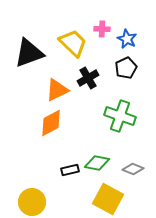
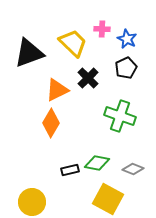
black cross: rotated 15 degrees counterclockwise
orange diamond: rotated 32 degrees counterclockwise
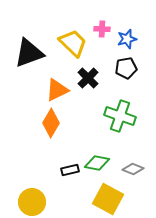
blue star: rotated 30 degrees clockwise
black pentagon: rotated 15 degrees clockwise
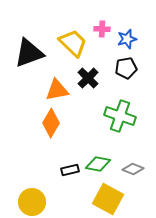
orange triangle: rotated 15 degrees clockwise
green diamond: moved 1 px right, 1 px down
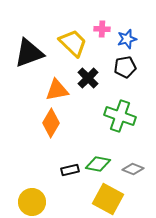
black pentagon: moved 1 px left, 1 px up
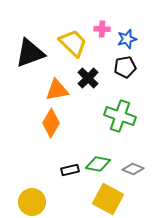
black triangle: moved 1 px right
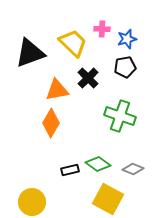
green diamond: rotated 25 degrees clockwise
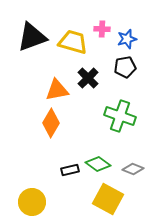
yellow trapezoid: moved 1 px up; rotated 28 degrees counterclockwise
black triangle: moved 2 px right, 16 px up
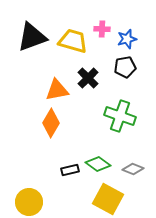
yellow trapezoid: moved 1 px up
yellow circle: moved 3 px left
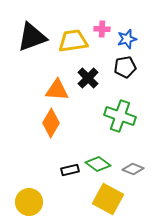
yellow trapezoid: rotated 24 degrees counterclockwise
orange triangle: rotated 15 degrees clockwise
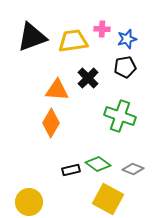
black rectangle: moved 1 px right
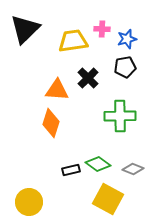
black triangle: moved 7 px left, 8 px up; rotated 24 degrees counterclockwise
green cross: rotated 20 degrees counterclockwise
orange diamond: rotated 12 degrees counterclockwise
